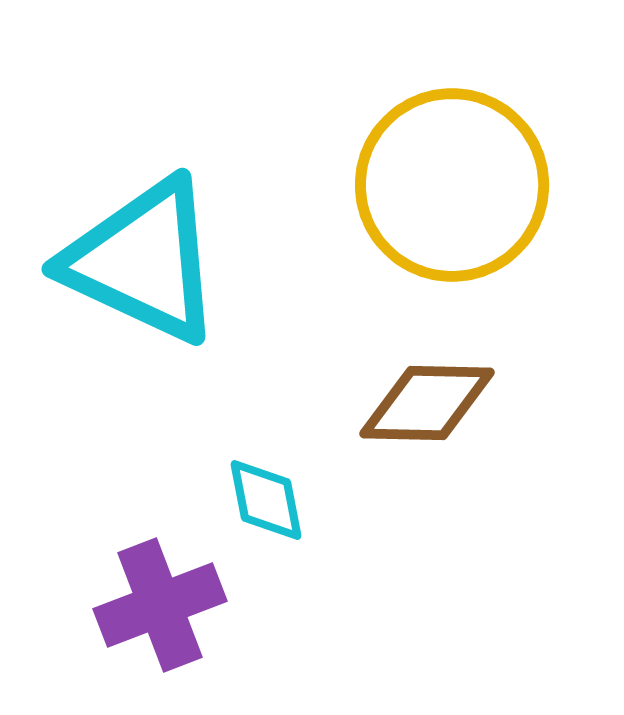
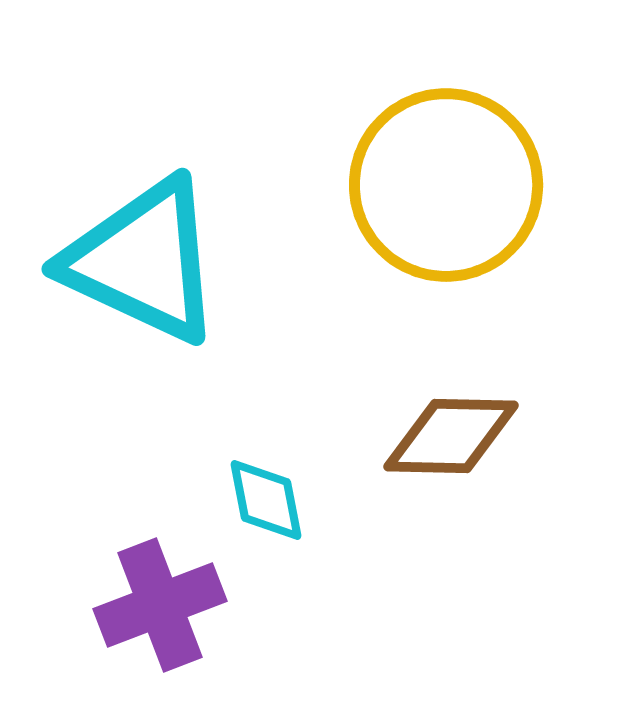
yellow circle: moved 6 px left
brown diamond: moved 24 px right, 33 px down
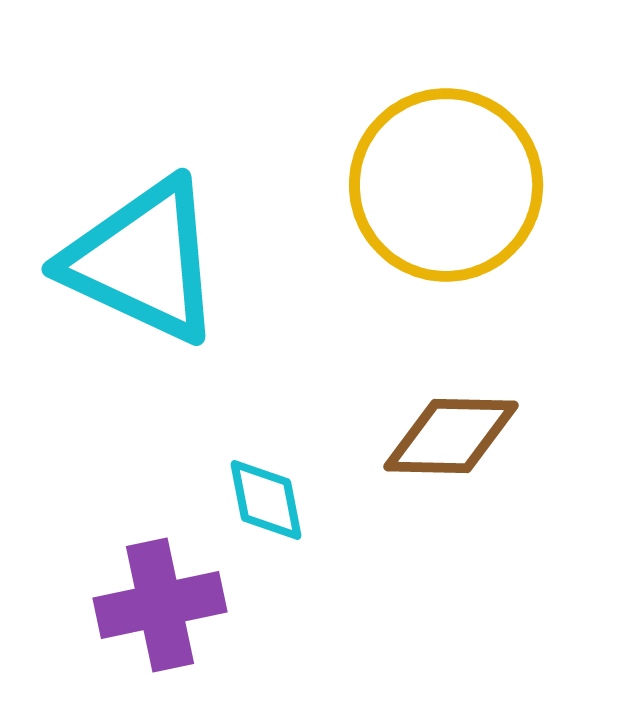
purple cross: rotated 9 degrees clockwise
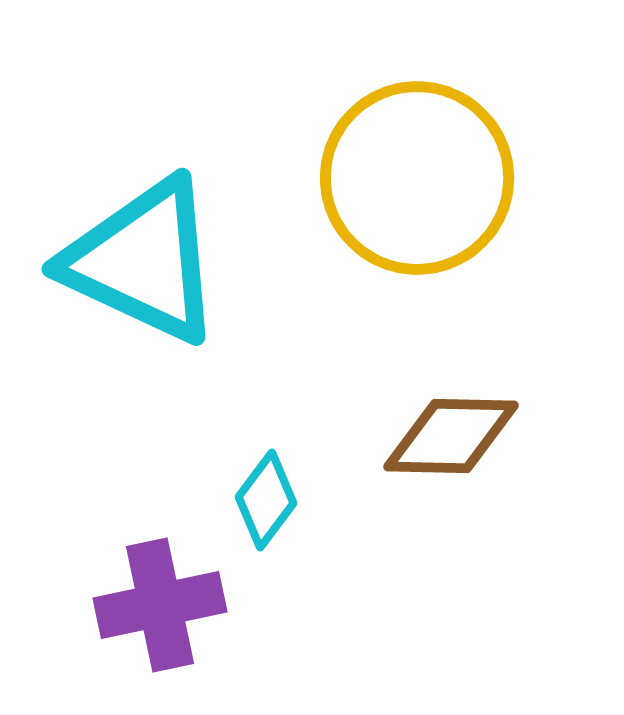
yellow circle: moved 29 px left, 7 px up
cyan diamond: rotated 48 degrees clockwise
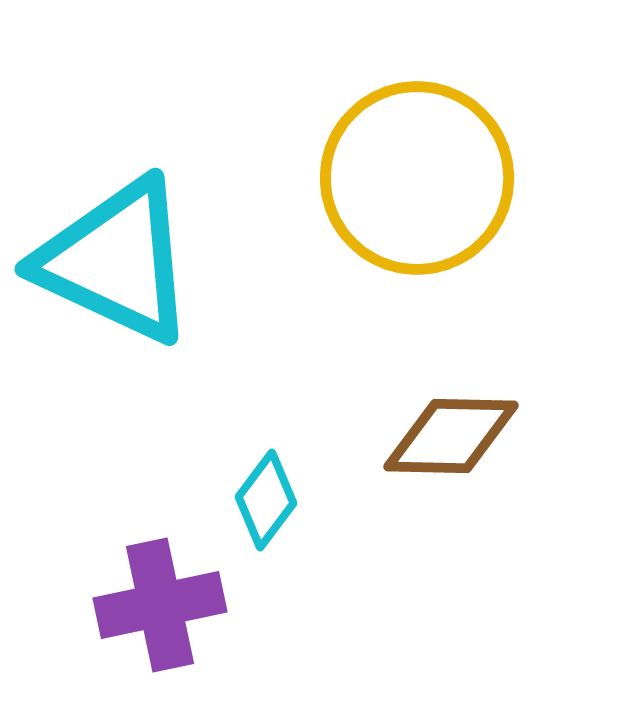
cyan triangle: moved 27 px left
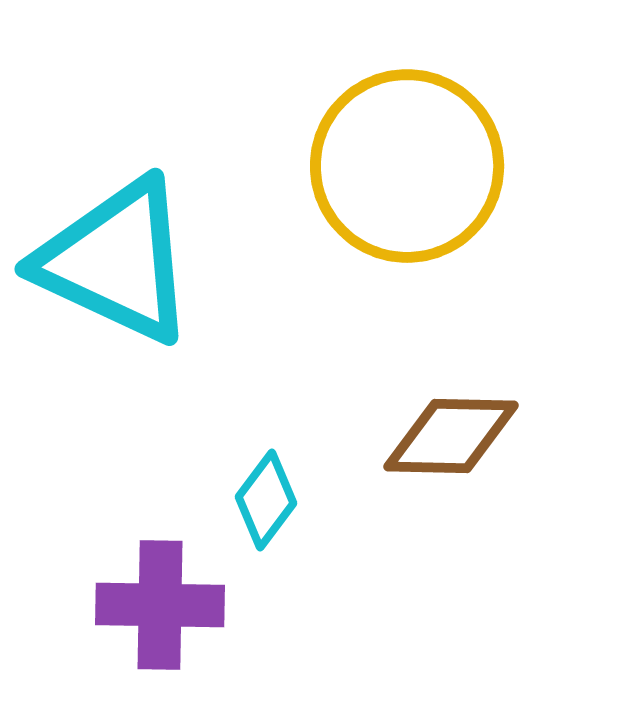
yellow circle: moved 10 px left, 12 px up
purple cross: rotated 13 degrees clockwise
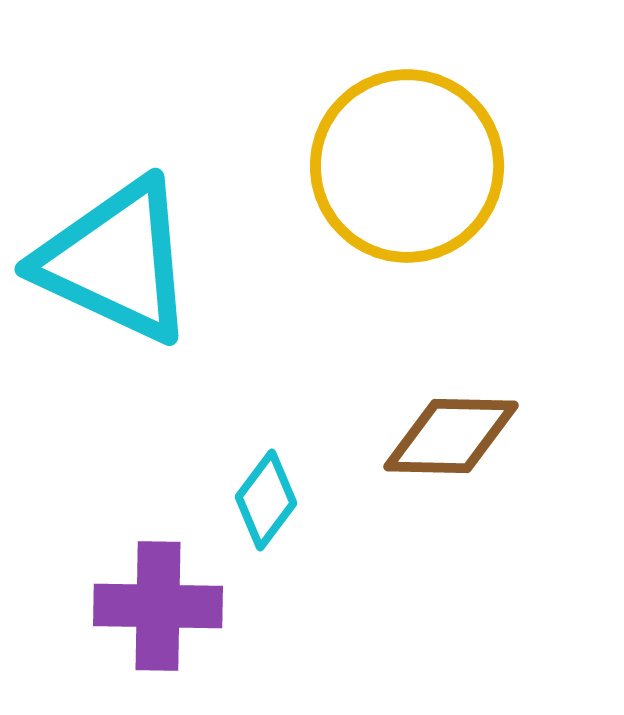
purple cross: moved 2 px left, 1 px down
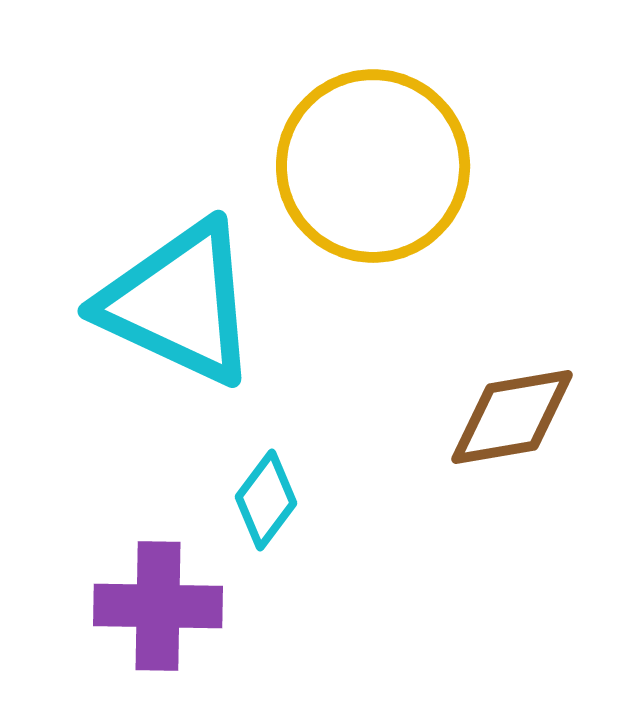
yellow circle: moved 34 px left
cyan triangle: moved 63 px right, 42 px down
brown diamond: moved 61 px right, 19 px up; rotated 11 degrees counterclockwise
